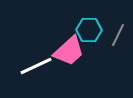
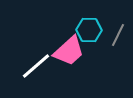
white line: rotated 16 degrees counterclockwise
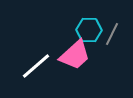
gray line: moved 6 px left, 1 px up
pink trapezoid: moved 6 px right, 4 px down
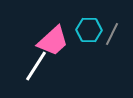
pink trapezoid: moved 22 px left, 14 px up
white line: rotated 16 degrees counterclockwise
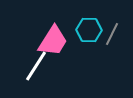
pink trapezoid: rotated 16 degrees counterclockwise
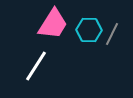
pink trapezoid: moved 17 px up
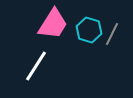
cyan hexagon: rotated 15 degrees clockwise
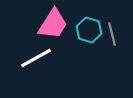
gray line: rotated 40 degrees counterclockwise
white line: moved 8 px up; rotated 28 degrees clockwise
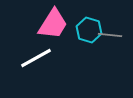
gray line: moved 2 px left, 1 px down; rotated 70 degrees counterclockwise
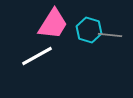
white line: moved 1 px right, 2 px up
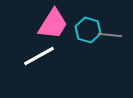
cyan hexagon: moved 1 px left
white line: moved 2 px right
